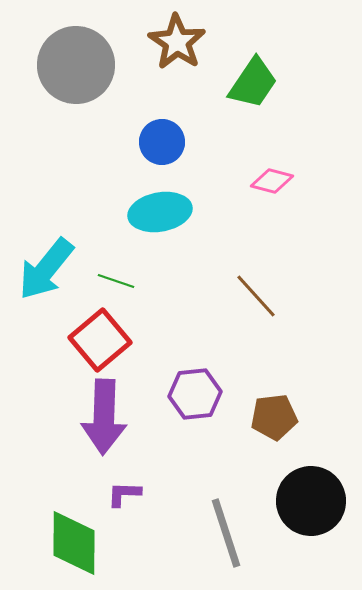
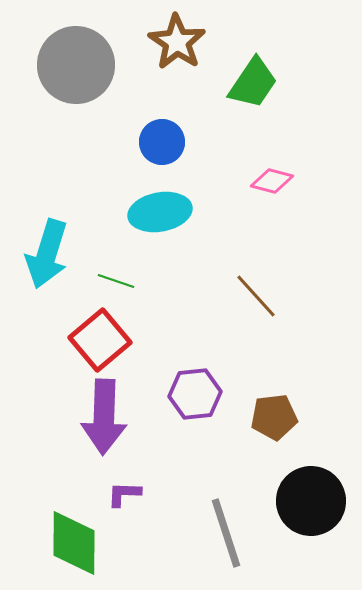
cyan arrow: moved 1 px right, 15 px up; rotated 22 degrees counterclockwise
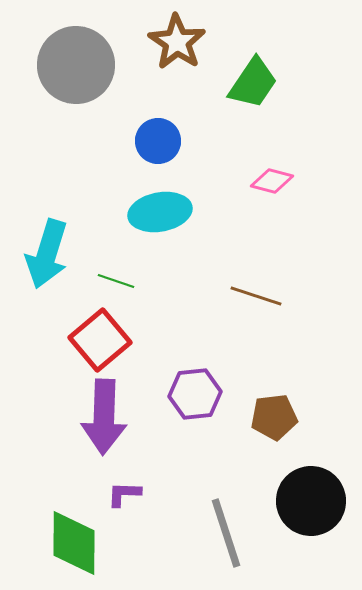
blue circle: moved 4 px left, 1 px up
brown line: rotated 30 degrees counterclockwise
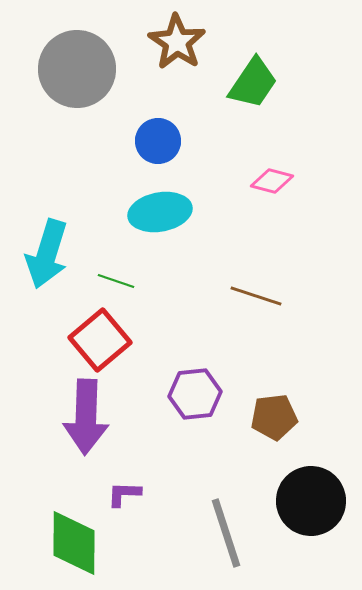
gray circle: moved 1 px right, 4 px down
purple arrow: moved 18 px left
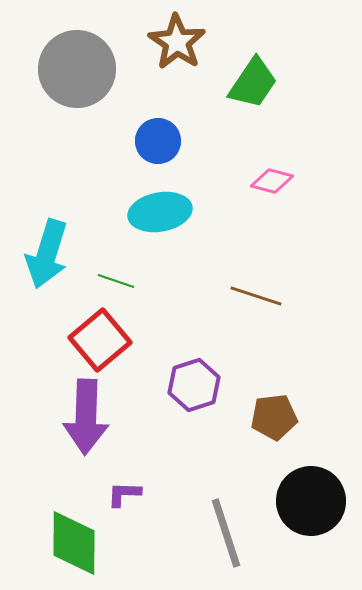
purple hexagon: moved 1 px left, 9 px up; rotated 12 degrees counterclockwise
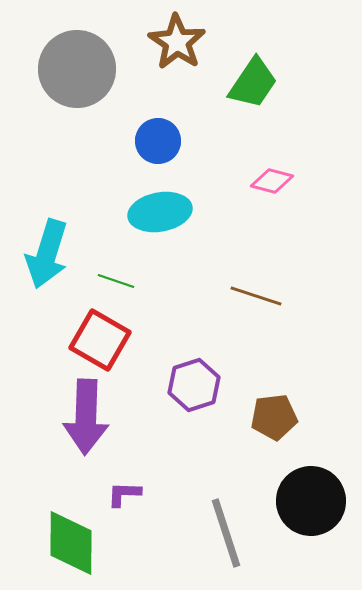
red square: rotated 20 degrees counterclockwise
green diamond: moved 3 px left
